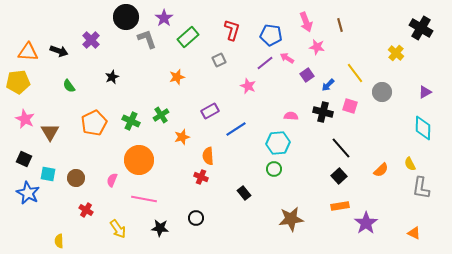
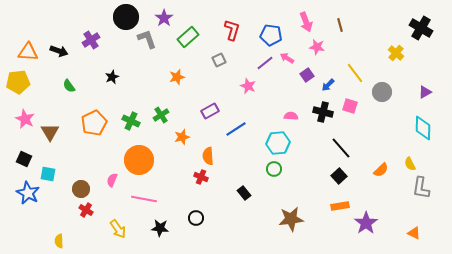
purple cross at (91, 40): rotated 12 degrees clockwise
brown circle at (76, 178): moved 5 px right, 11 px down
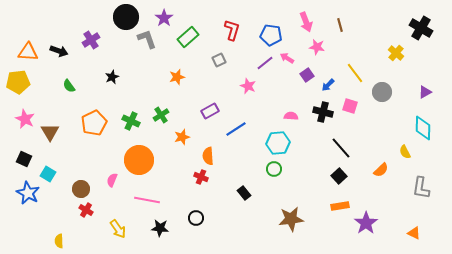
yellow semicircle at (410, 164): moved 5 px left, 12 px up
cyan square at (48, 174): rotated 21 degrees clockwise
pink line at (144, 199): moved 3 px right, 1 px down
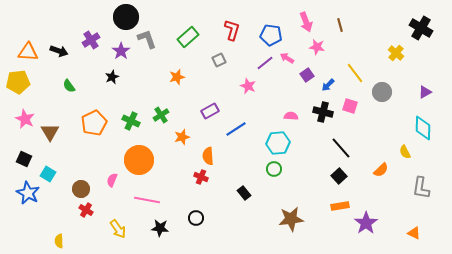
purple star at (164, 18): moved 43 px left, 33 px down
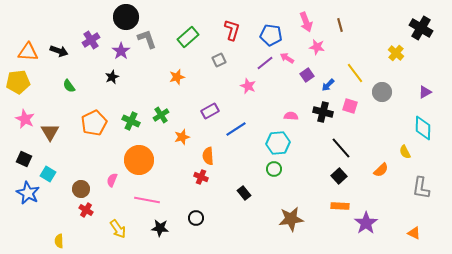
orange rectangle at (340, 206): rotated 12 degrees clockwise
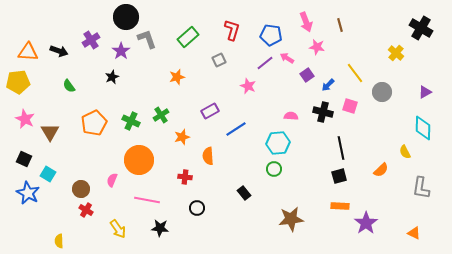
black line at (341, 148): rotated 30 degrees clockwise
black square at (339, 176): rotated 28 degrees clockwise
red cross at (201, 177): moved 16 px left; rotated 16 degrees counterclockwise
black circle at (196, 218): moved 1 px right, 10 px up
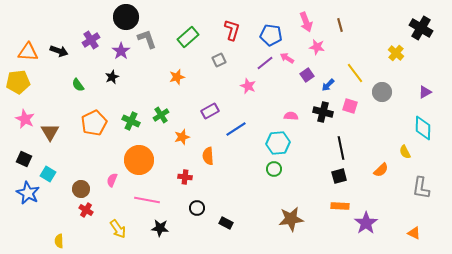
green semicircle at (69, 86): moved 9 px right, 1 px up
black rectangle at (244, 193): moved 18 px left, 30 px down; rotated 24 degrees counterclockwise
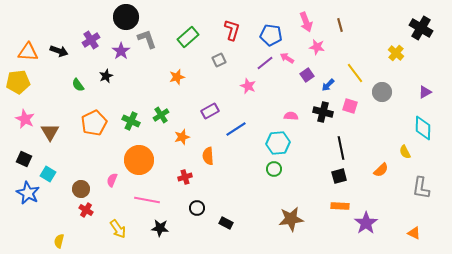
black star at (112, 77): moved 6 px left, 1 px up
red cross at (185, 177): rotated 24 degrees counterclockwise
yellow semicircle at (59, 241): rotated 16 degrees clockwise
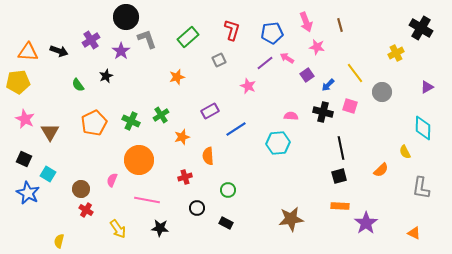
blue pentagon at (271, 35): moved 1 px right, 2 px up; rotated 15 degrees counterclockwise
yellow cross at (396, 53): rotated 21 degrees clockwise
purple triangle at (425, 92): moved 2 px right, 5 px up
green circle at (274, 169): moved 46 px left, 21 px down
